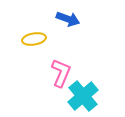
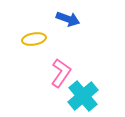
pink L-shape: rotated 12 degrees clockwise
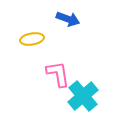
yellow ellipse: moved 2 px left
pink L-shape: moved 3 px left, 1 px down; rotated 44 degrees counterclockwise
